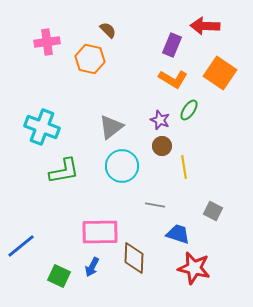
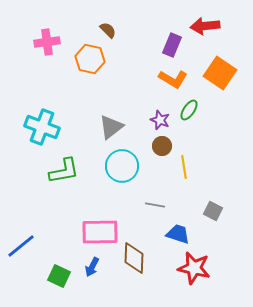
red arrow: rotated 8 degrees counterclockwise
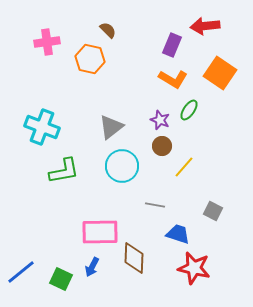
yellow line: rotated 50 degrees clockwise
blue line: moved 26 px down
green square: moved 2 px right, 3 px down
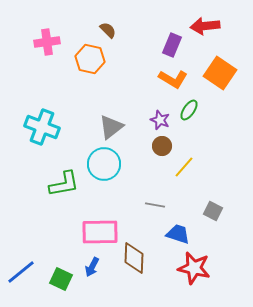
cyan circle: moved 18 px left, 2 px up
green L-shape: moved 13 px down
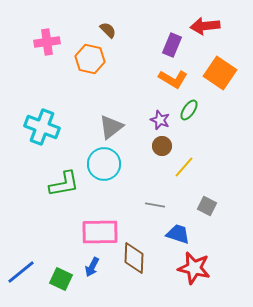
gray square: moved 6 px left, 5 px up
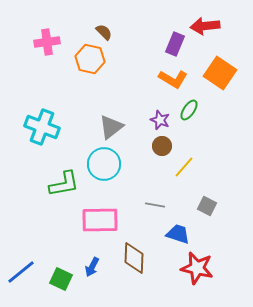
brown semicircle: moved 4 px left, 2 px down
purple rectangle: moved 3 px right, 1 px up
pink rectangle: moved 12 px up
red star: moved 3 px right
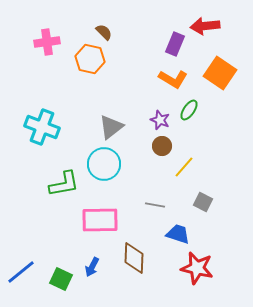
gray square: moved 4 px left, 4 px up
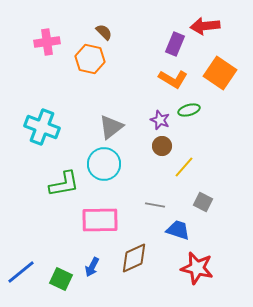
green ellipse: rotated 40 degrees clockwise
blue trapezoid: moved 4 px up
brown diamond: rotated 64 degrees clockwise
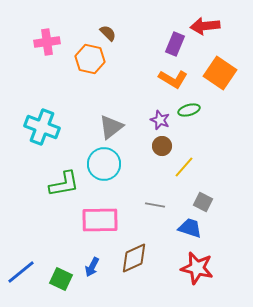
brown semicircle: moved 4 px right, 1 px down
blue trapezoid: moved 12 px right, 2 px up
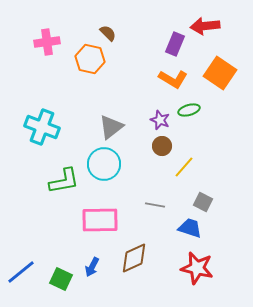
green L-shape: moved 3 px up
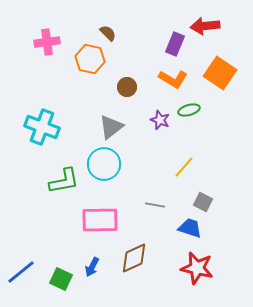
brown circle: moved 35 px left, 59 px up
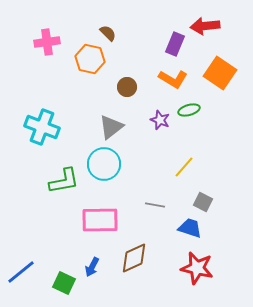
green square: moved 3 px right, 4 px down
